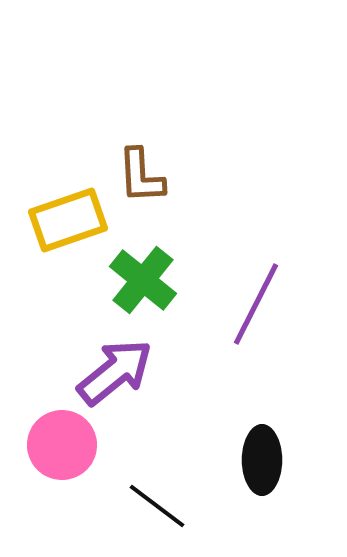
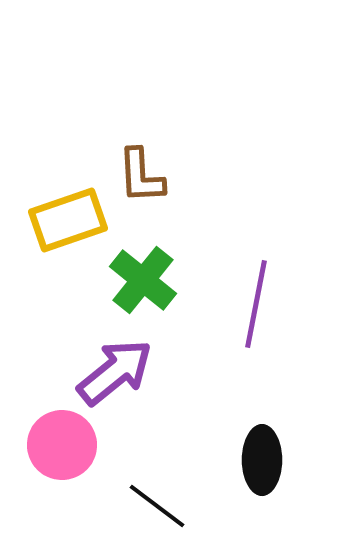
purple line: rotated 16 degrees counterclockwise
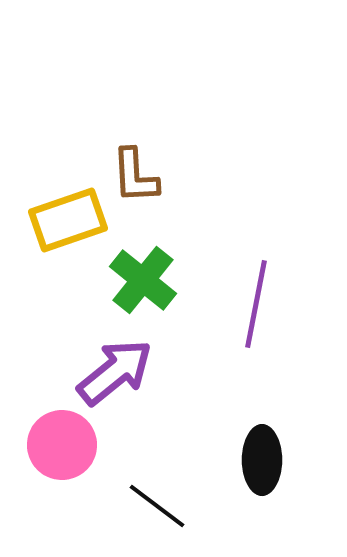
brown L-shape: moved 6 px left
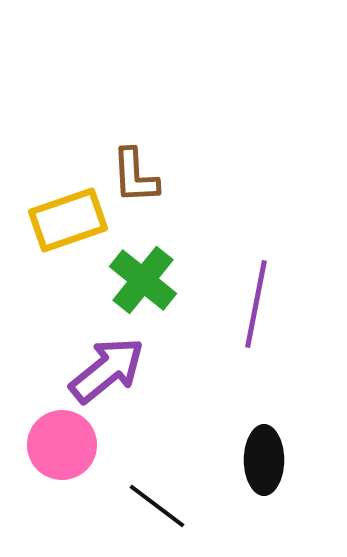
purple arrow: moved 8 px left, 2 px up
black ellipse: moved 2 px right
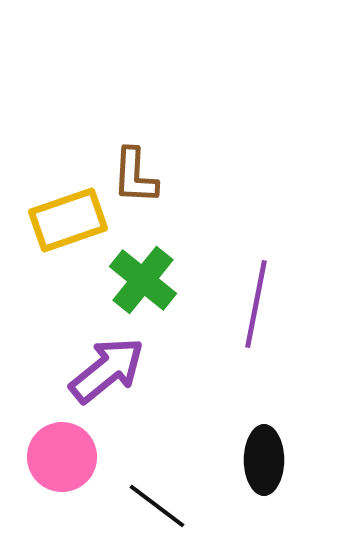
brown L-shape: rotated 6 degrees clockwise
pink circle: moved 12 px down
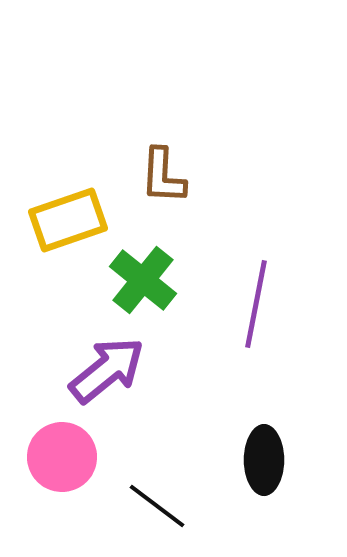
brown L-shape: moved 28 px right
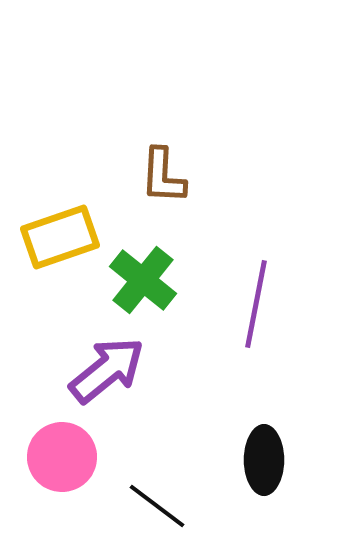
yellow rectangle: moved 8 px left, 17 px down
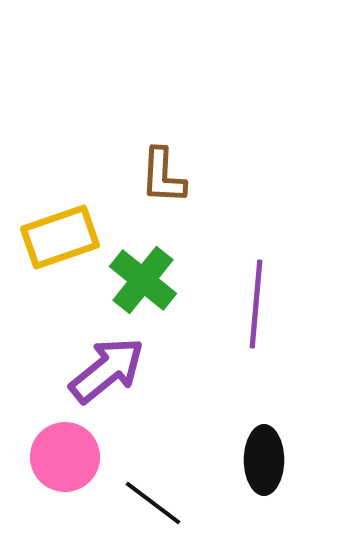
purple line: rotated 6 degrees counterclockwise
pink circle: moved 3 px right
black line: moved 4 px left, 3 px up
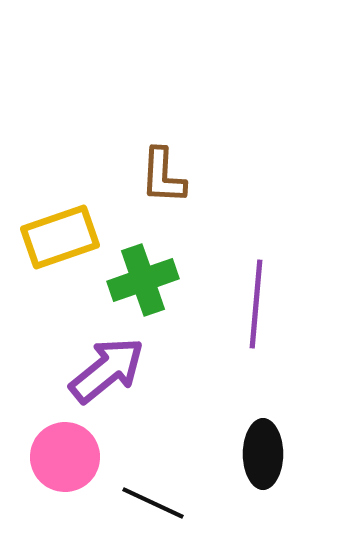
green cross: rotated 32 degrees clockwise
black ellipse: moved 1 px left, 6 px up
black line: rotated 12 degrees counterclockwise
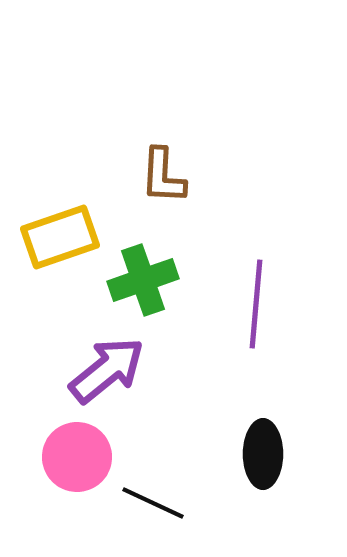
pink circle: moved 12 px right
